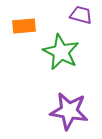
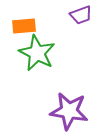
purple trapezoid: rotated 145 degrees clockwise
green star: moved 24 px left, 1 px down
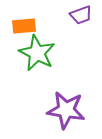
purple star: moved 3 px left, 1 px up
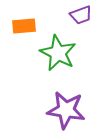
green star: moved 21 px right
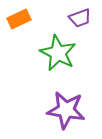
purple trapezoid: moved 1 px left, 3 px down
orange rectangle: moved 5 px left, 7 px up; rotated 20 degrees counterclockwise
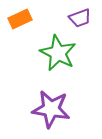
orange rectangle: moved 1 px right
purple star: moved 15 px left, 1 px up
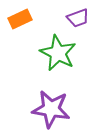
purple trapezoid: moved 2 px left
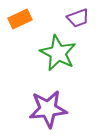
purple star: moved 3 px left; rotated 15 degrees counterclockwise
